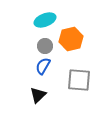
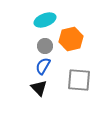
black triangle: moved 1 px right, 7 px up; rotated 30 degrees counterclockwise
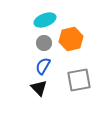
gray circle: moved 1 px left, 3 px up
gray square: rotated 15 degrees counterclockwise
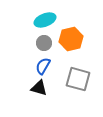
gray square: moved 1 px left, 1 px up; rotated 25 degrees clockwise
black triangle: rotated 30 degrees counterclockwise
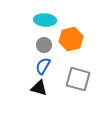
cyan ellipse: rotated 25 degrees clockwise
gray circle: moved 2 px down
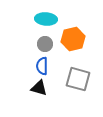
cyan ellipse: moved 1 px right, 1 px up
orange hexagon: moved 2 px right
gray circle: moved 1 px right, 1 px up
blue semicircle: moved 1 px left; rotated 30 degrees counterclockwise
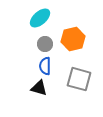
cyan ellipse: moved 6 px left, 1 px up; rotated 45 degrees counterclockwise
blue semicircle: moved 3 px right
gray square: moved 1 px right
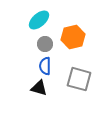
cyan ellipse: moved 1 px left, 2 px down
orange hexagon: moved 2 px up
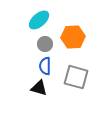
orange hexagon: rotated 10 degrees clockwise
gray square: moved 3 px left, 2 px up
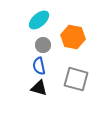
orange hexagon: rotated 15 degrees clockwise
gray circle: moved 2 px left, 1 px down
blue semicircle: moved 6 px left; rotated 12 degrees counterclockwise
gray square: moved 2 px down
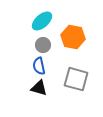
cyan ellipse: moved 3 px right, 1 px down
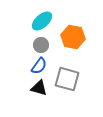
gray circle: moved 2 px left
blue semicircle: rotated 132 degrees counterclockwise
gray square: moved 9 px left
